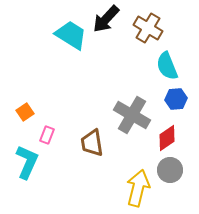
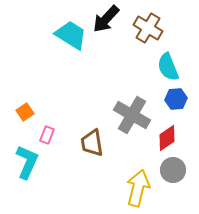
cyan semicircle: moved 1 px right, 1 px down
gray circle: moved 3 px right
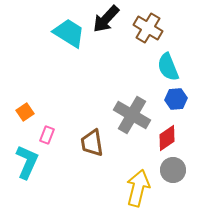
cyan trapezoid: moved 2 px left, 2 px up
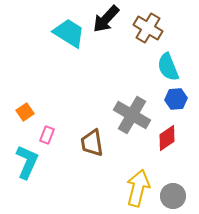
gray circle: moved 26 px down
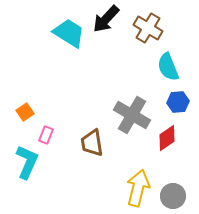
blue hexagon: moved 2 px right, 3 px down
pink rectangle: moved 1 px left
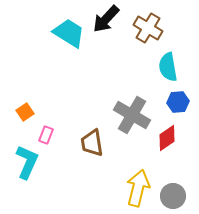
cyan semicircle: rotated 12 degrees clockwise
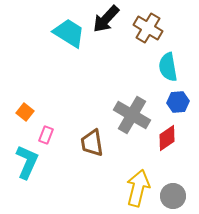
orange square: rotated 18 degrees counterclockwise
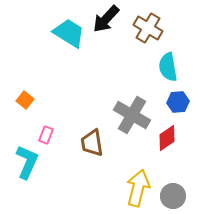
orange square: moved 12 px up
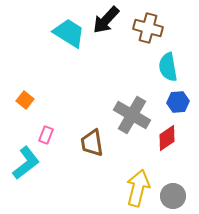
black arrow: moved 1 px down
brown cross: rotated 16 degrees counterclockwise
cyan L-shape: moved 1 px left, 1 px down; rotated 28 degrees clockwise
